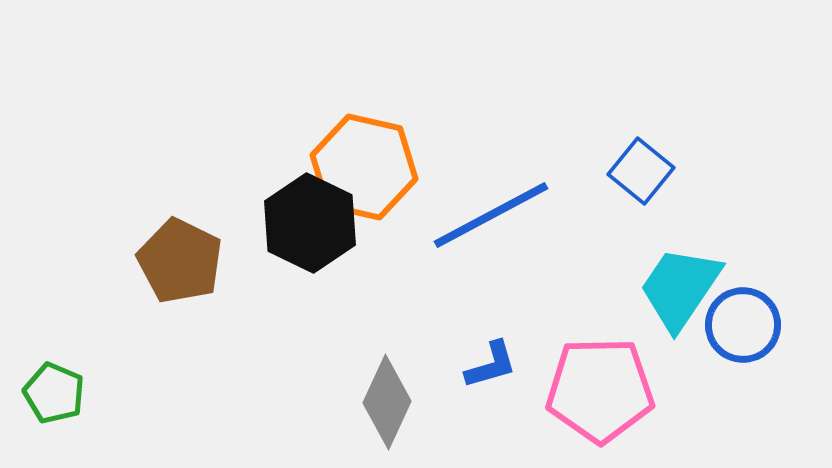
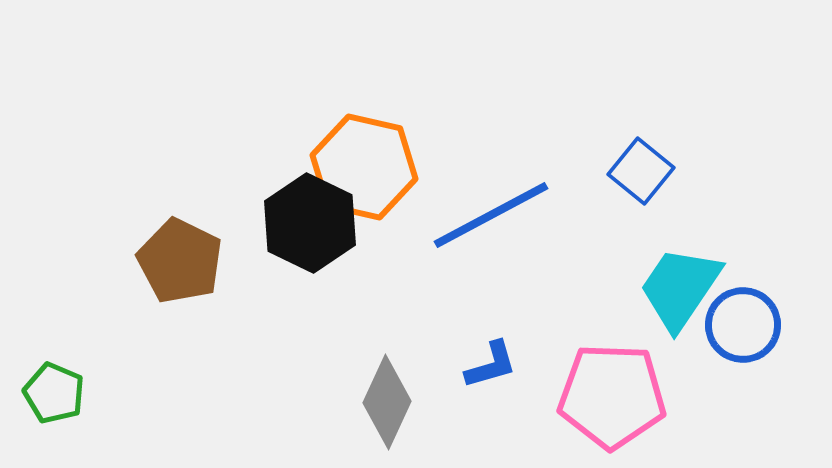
pink pentagon: moved 12 px right, 6 px down; rotated 3 degrees clockwise
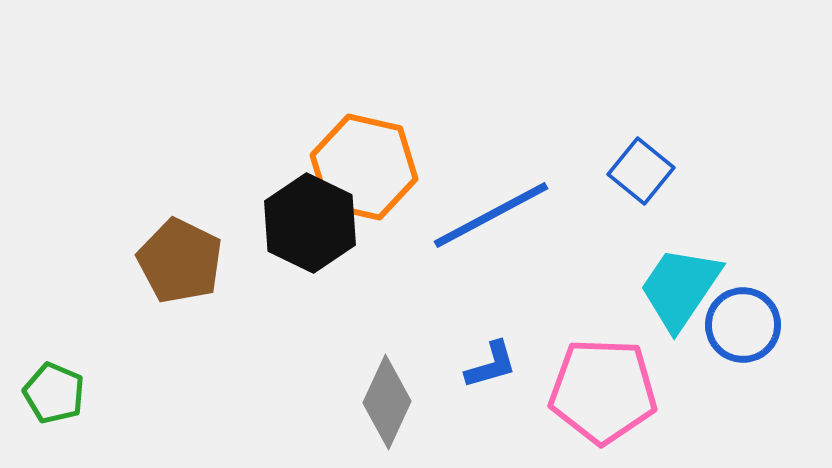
pink pentagon: moved 9 px left, 5 px up
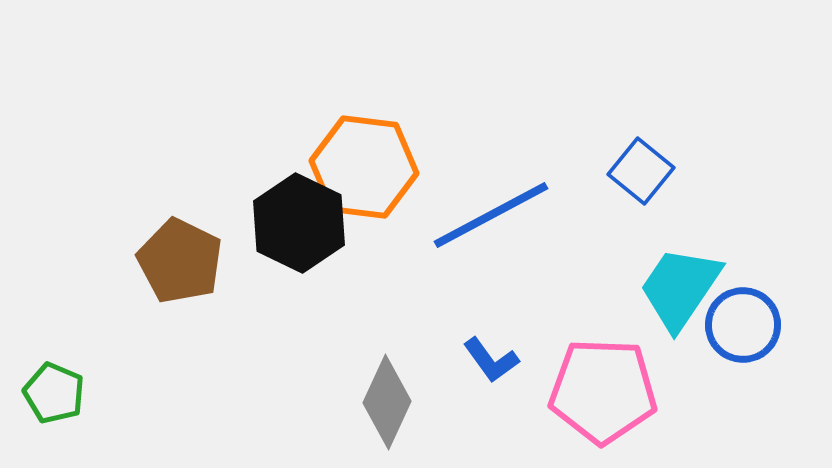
orange hexagon: rotated 6 degrees counterclockwise
black hexagon: moved 11 px left
blue L-shape: moved 5 px up; rotated 70 degrees clockwise
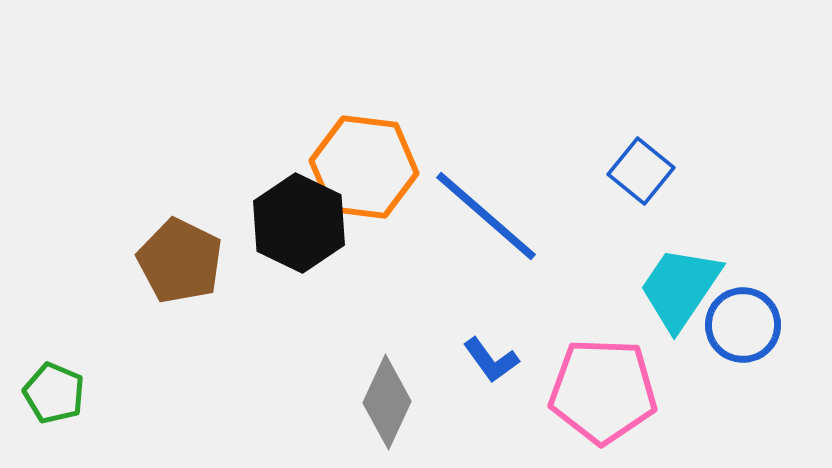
blue line: moved 5 px left, 1 px down; rotated 69 degrees clockwise
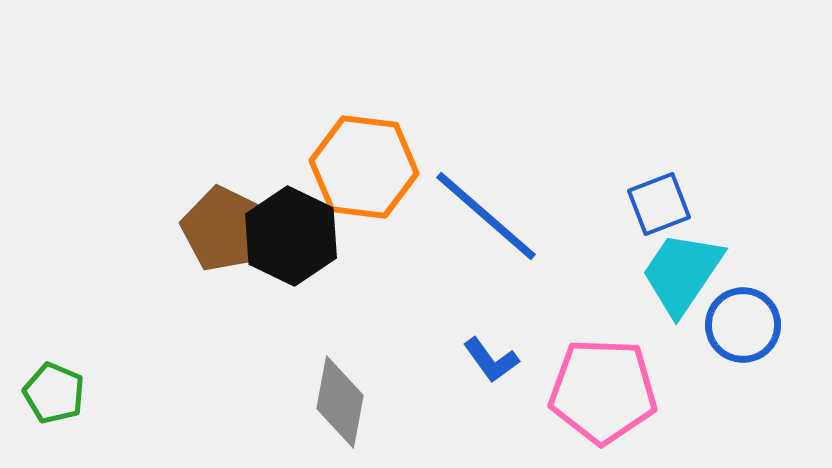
blue square: moved 18 px right, 33 px down; rotated 30 degrees clockwise
black hexagon: moved 8 px left, 13 px down
brown pentagon: moved 44 px right, 32 px up
cyan trapezoid: moved 2 px right, 15 px up
gray diamond: moved 47 px left; rotated 14 degrees counterclockwise
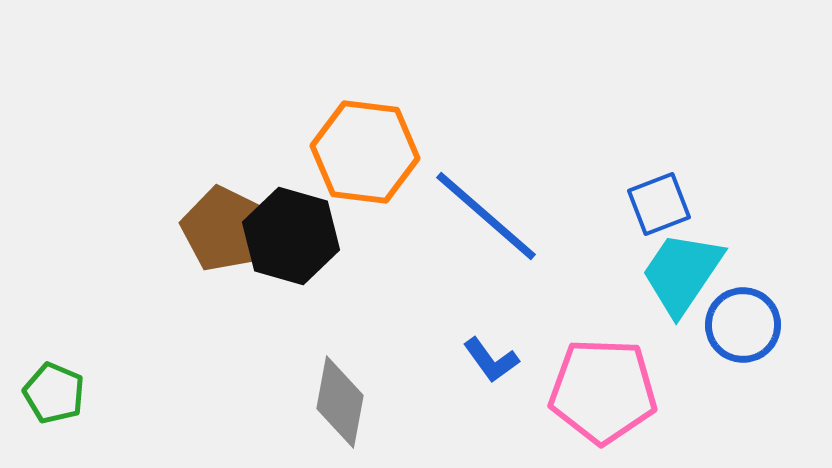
orange hexagon: moved 1 px right, 15 px up
black hexagon: rotated 10 degrees counterclockwise
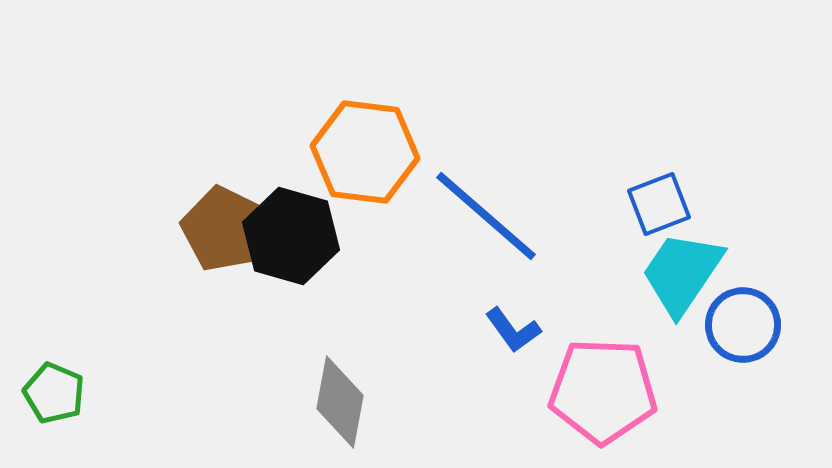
blue L-shape: moved 22 px right, 30 px up
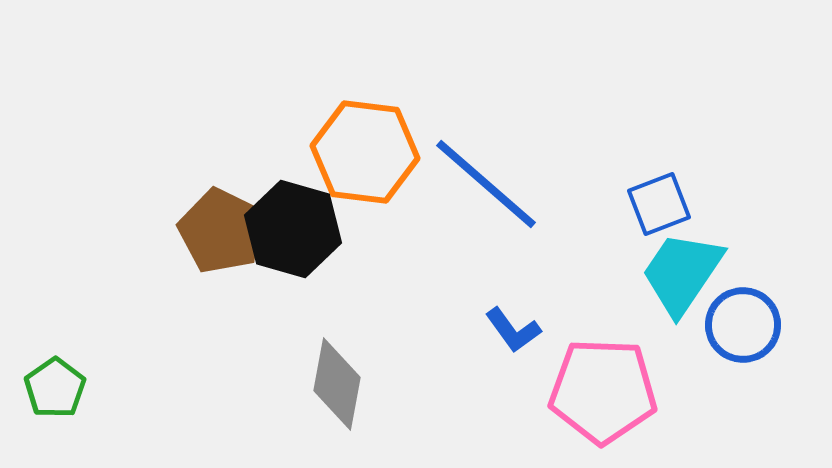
blue line: moved 32 px up
brown pentagon: moved 3 px left, 2 px down
black hexagon: moved 2 px right, 7 px up
green pentagon: moved 1 px right, 5 px up; rotated 14 degrees clockwise
gray diamond: moved 3 px left, 18 px up
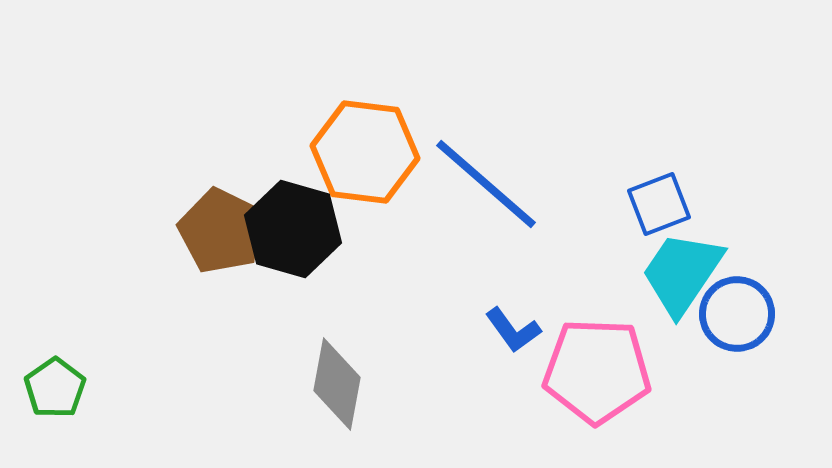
blue circle: moved 6 px left, 11 px up
pink pentagon: moved 6 px left, 20 px up
